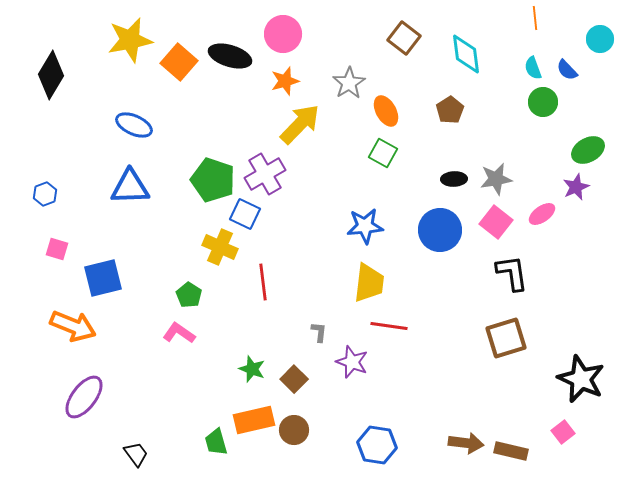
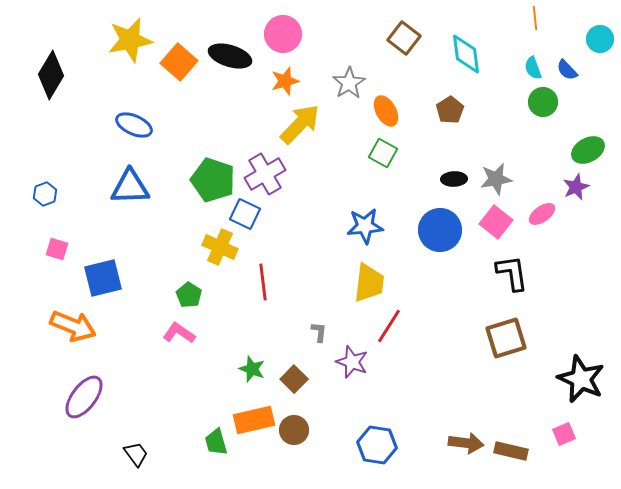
red line at (389, 326): rotated 66 degrees counterclockwise
pink square at (563, 432): moved 1 px right, 2 px down; rotated 15 degrees clockwise
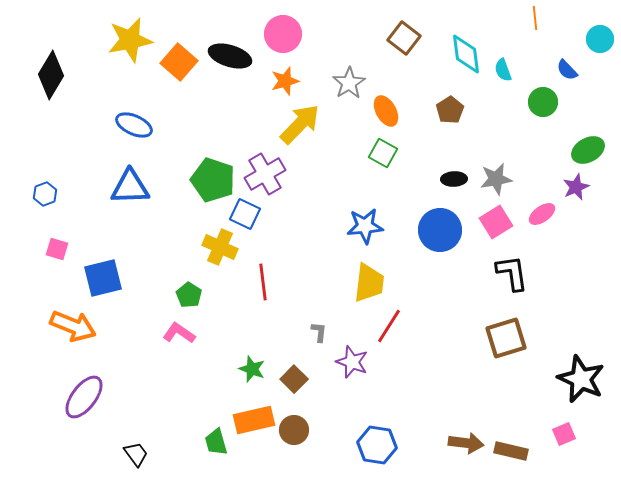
cyan semicircle at (533, 68): moved 30 px left, 2 px down
pink square at (496, 222): rotated 20 degrees clockwise
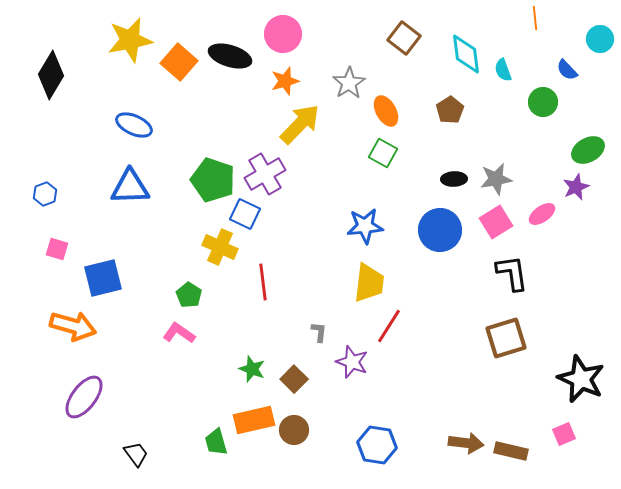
orange arrow at (73, 326): rotated 6 degrees counterclockwise
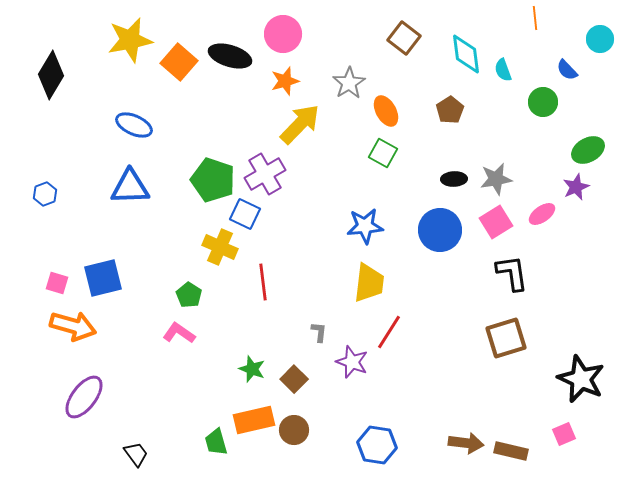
pink square at (57, 249): moved 34 px down
red line at (389, 326): moved 6 px down
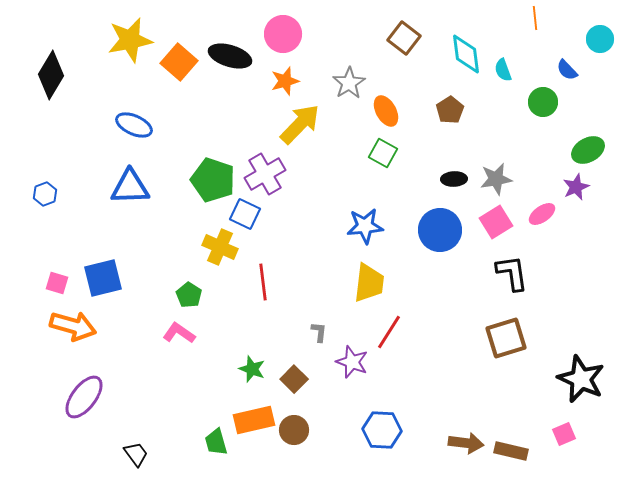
blue hexagon at (377, 445): moved 5 px right, 15 px up; rotated 6 degrees counterclockwise
